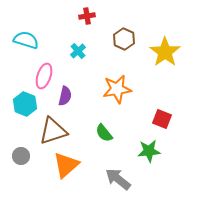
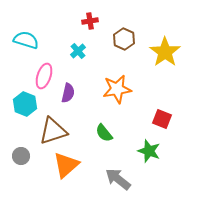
red cross: moved 3 px right, 5 px down
purple semicircle: moved 3 px right, 3 px up
green star: rotated 25 degrees clockwise
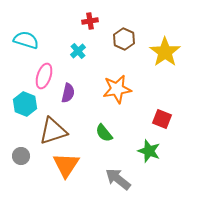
orange triangle: rotated 16 degrees counterclockwise
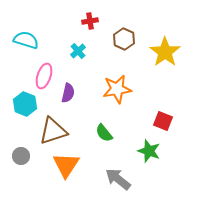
red square: moved 1 px right, 2 px down
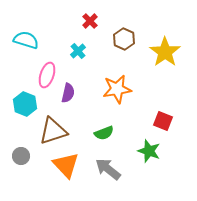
red cross: rotated 35 degrees counterclockwise
pink ellipse: moved 3 px right, 1 px up
green semicircle: rotated 72 degrees counterclockwise
orange triangle: rotated 16 degrees counterclockwise
gray arrow: moved 10 px left, 10 px up
